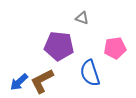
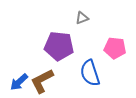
gray triangle: rotated 40 degrees counterclockwise
pink pentagon: rotated 15 degrees clockwise
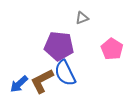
pink pentagon: moved 3 px left, 1 px down; rotated 25 degrees clockwise
blue semicircle: moved 25 px left; rotated 8 degrees counterclockwise
blue arrow: moved 2 px down
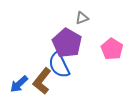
purple pentagon: moved 8 px right, 3 px up; rotated 24 degrees clockwise
blue semicircle: moved 6 px left, 8 px up
brown L-shape: rotated 24 degrees counterclockwise
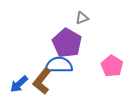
pink pentagon: moved 17 px down
blue semicircle: rotated 116 degrees clockwise
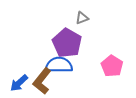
blue arrow: moved 1 px up
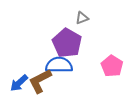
brown L-shape: moved 2 px left; rotated 24 degrees clockwise
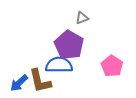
purple pentagon: moved 2 px right, 2 px down
brown L-shape: rotated 76 degrees counterclockwise
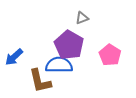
pink pentagon: moved 2 px left, 11 px up
blue arrow: moved 5 px left, 26 px up
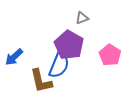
blue semicircle: rotated 112 degrees clockwise
brown L-shape: moved 1 px right
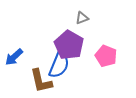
pink pentagon: moved 4 px left, 1 px down; rotated 10 degrees counterclockwise
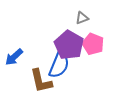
pink pentagon: moved 13 px left, 12 px up
